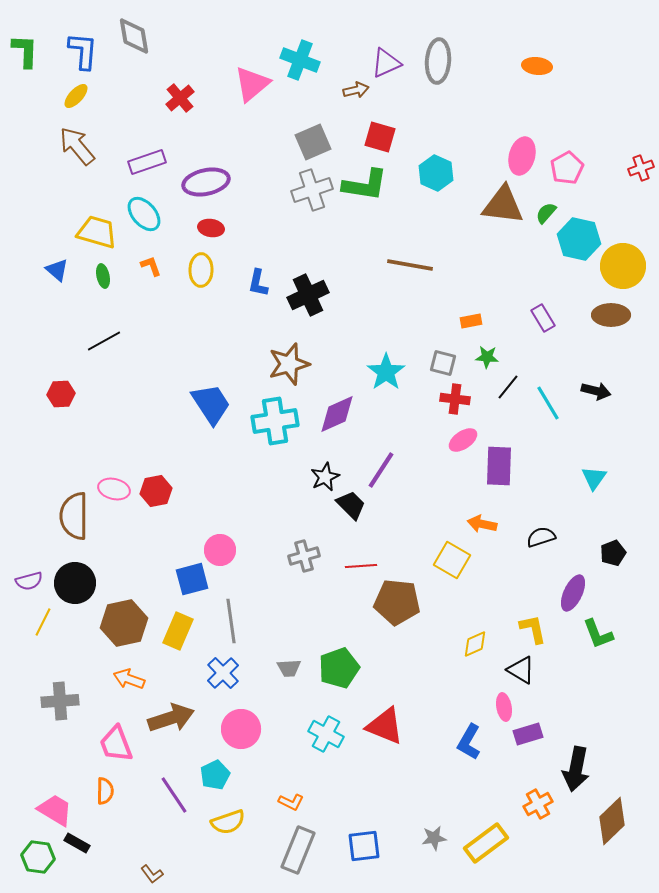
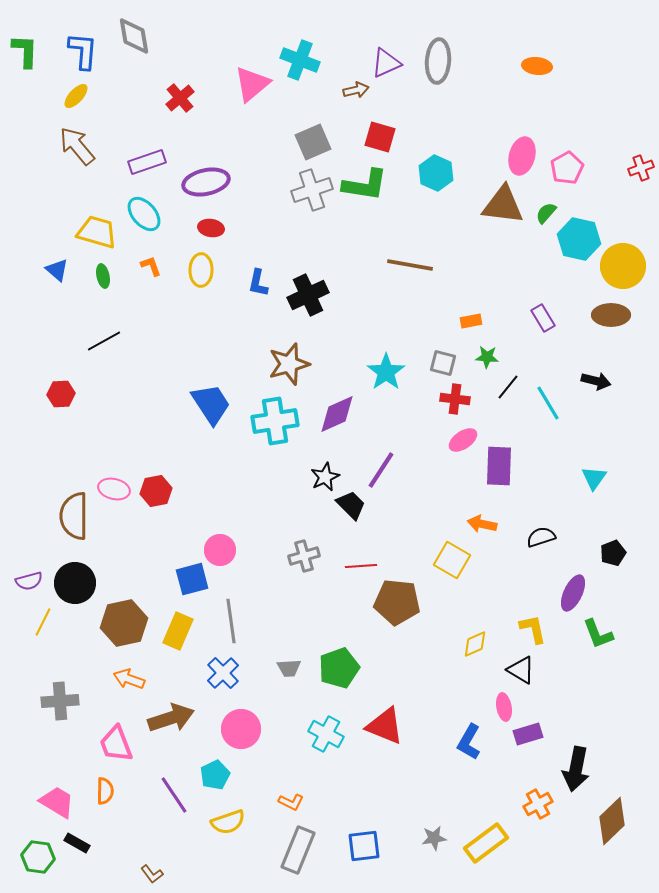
black arrow at (596, 391): moved 10 px up
pink trapezoid at (55, 810): moved 2 px right, 8 px up
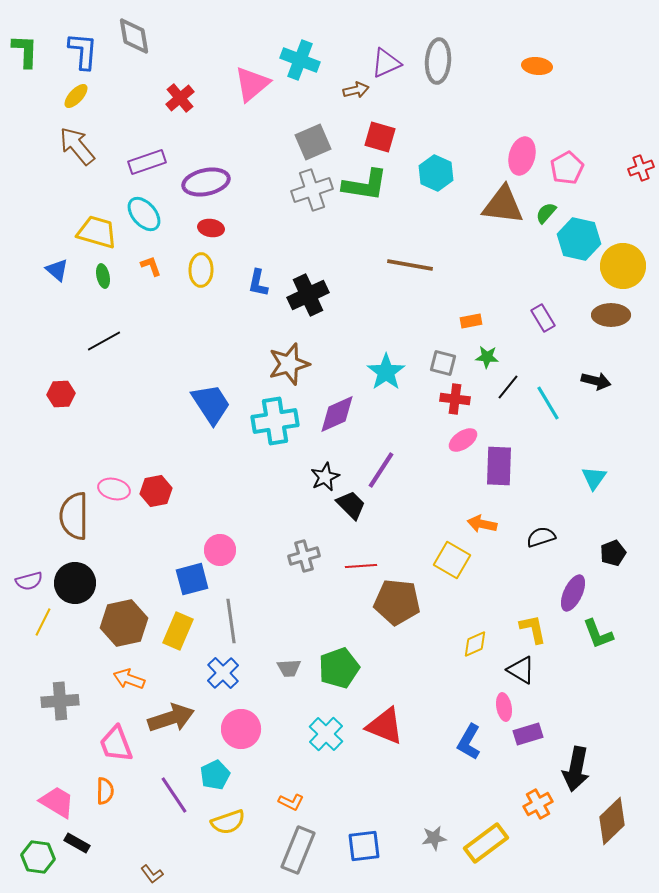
cyan cross at (326, 734): rotated 16 degrees clockwise
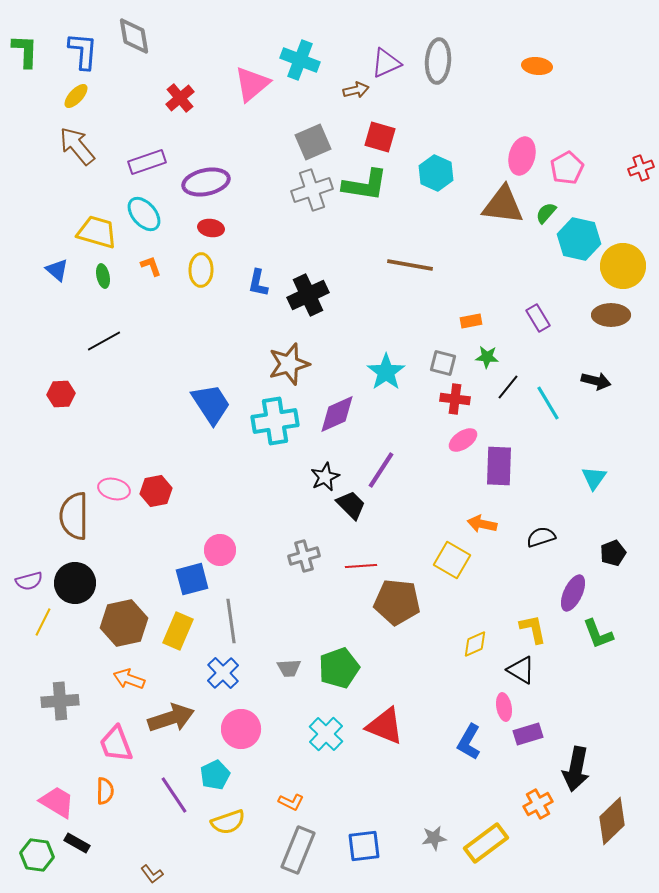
purple rectangle at (543, 318): moved 5 px left
green hexagon at (38, 857): moved 1 px left, 2 px up
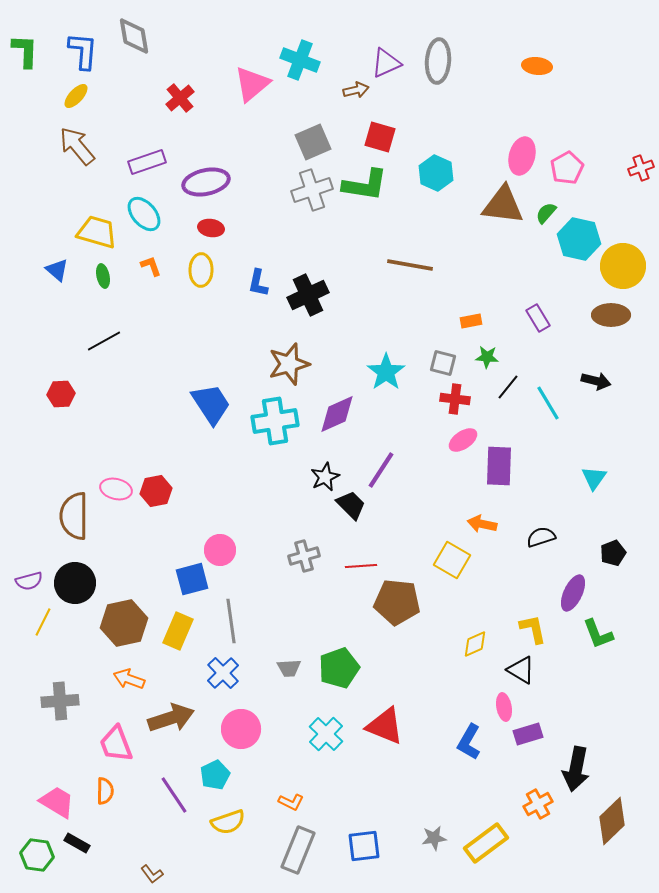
pink ellipse at (114, 489): moved 2 px right
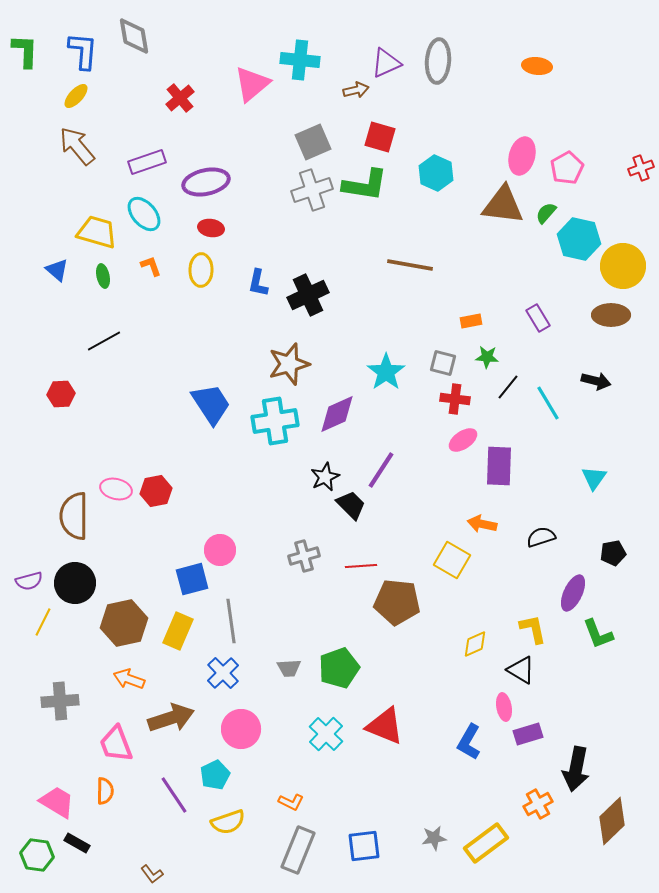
cyan cross at (300, 60): rotated 15 degrees counterclockwise
black pentagon at (613, 553): rotated 10 degrees clockwise
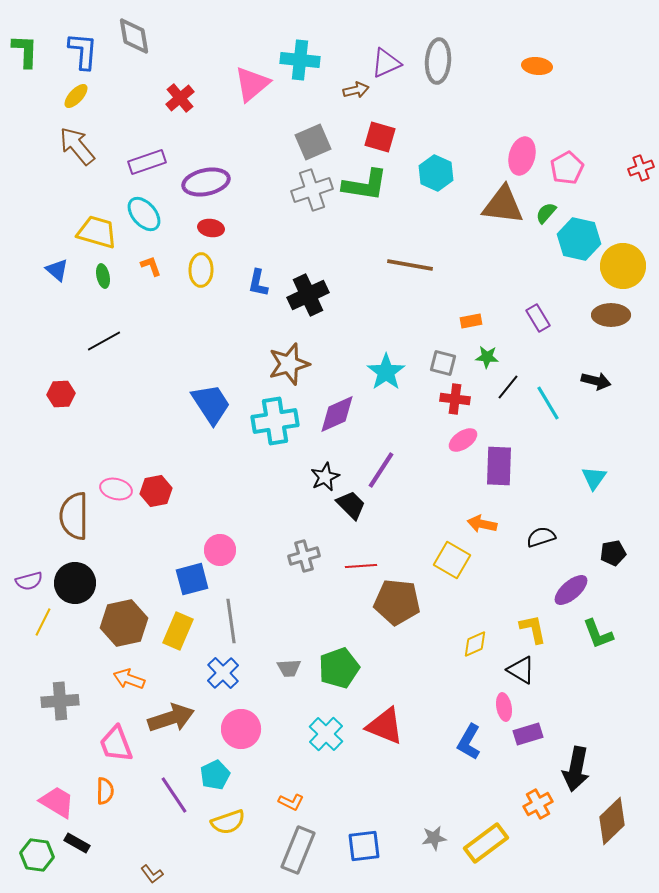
purple ellipse at (573, 593): moved 2 px left, 3 px up; rotated 24 degrees clockwise
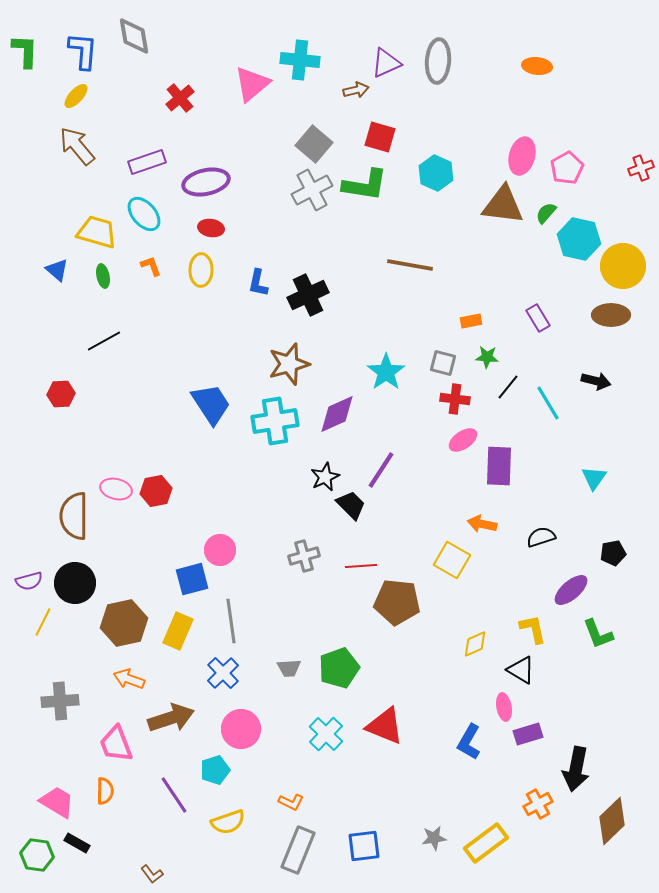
gray square at (313, 142): moved 1 px right, 2 px down; rotated 27 degrees counterclockwise
gray cross at (312, 190): rotated 9 degrees counterclockwise
cyan pentagon at (215, 775): moved 5 px up; rotated 8 degrees clockwise
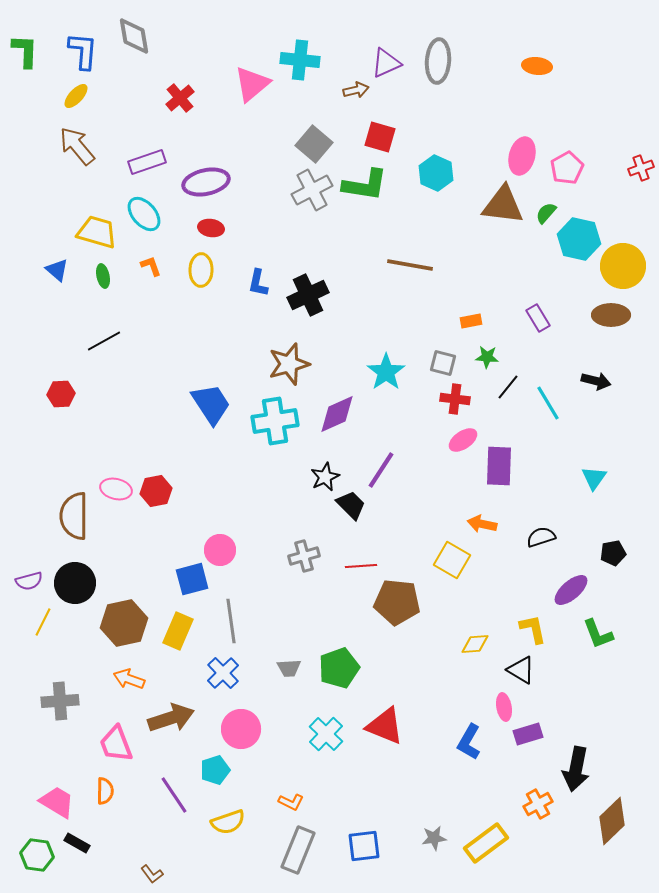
yellow diamond at (475, 644): rotated 20 degrees clockwise
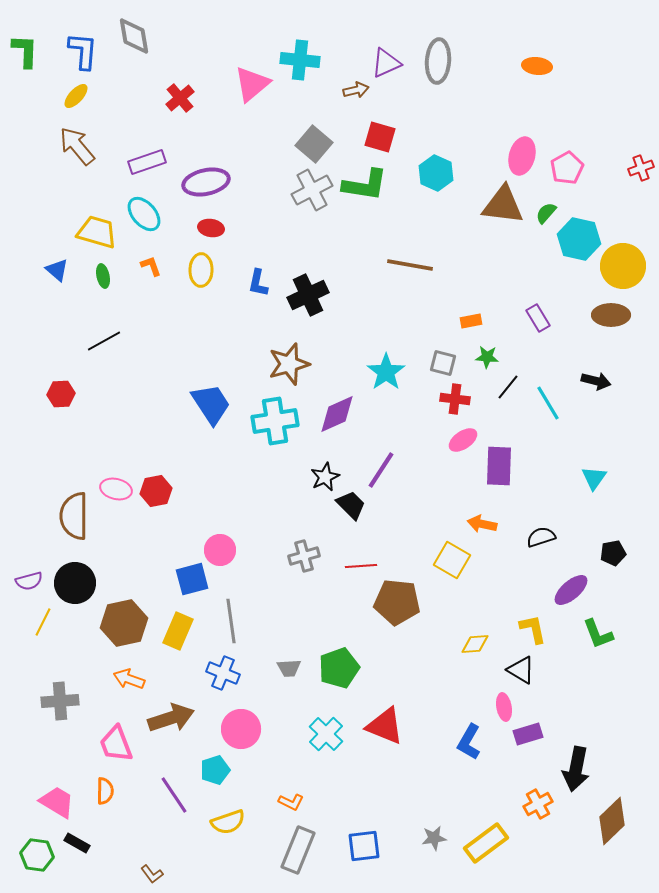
blue cross at (223, 673): rotated 24 degrees counterclockwise
